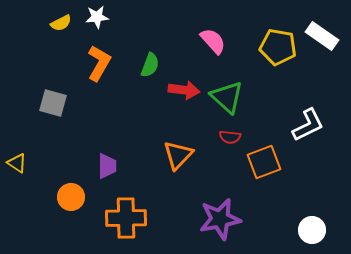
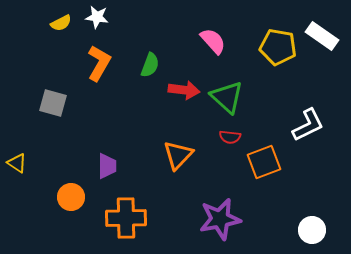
white star: rotated 15 degrees clockwise
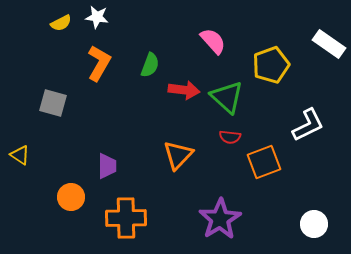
white rectangle: moved 7 px right, 8 px down
yellow pentagon: moved 7 px left, 18 px down; rotated 30 degrees counterclockwise
yellow triangle: moved 3 px right, 8 px up
purple star: rotated 21 degrees counterclockwise
white circle: moved 2 px right, 6 px up
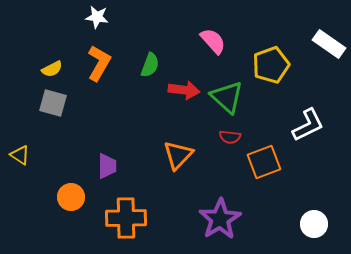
yellow semicircle: moved 9 px left, 46 px down
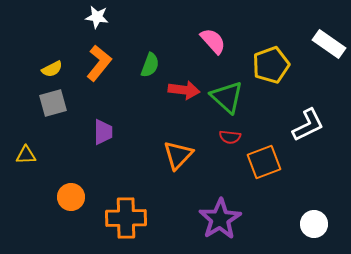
orange L-shape: rotated 9 degrees clockwise
gray square: rotated 32 degrees counterclockwise
yellow triangle: moved 6 px right; rotated 35 degrees counterclockwise
purple trapezoid: moved 4 px left, 34 px up
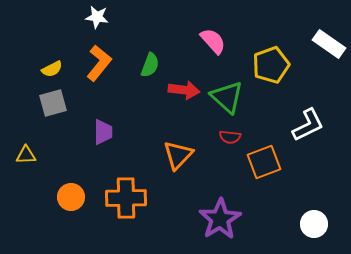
orange cross: moved 20 px up
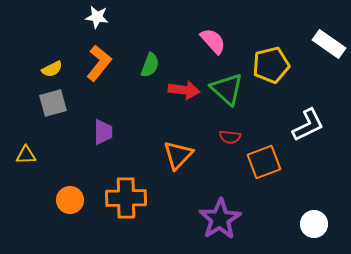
yellow pentagon: rotated 6 degrees clockwise
green triangle: moved 8 px up
orange circle: moved 1 px left, 3 px down
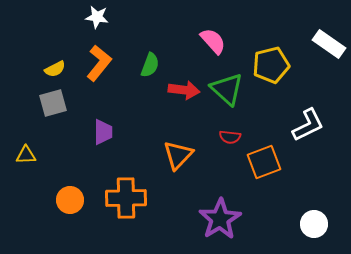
yellow semicircle: moved 3 px right
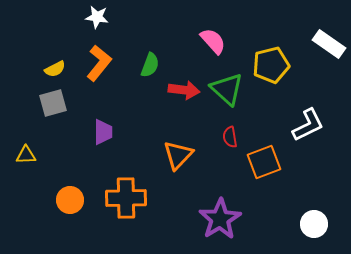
red semicircle: rotated 75 degrees clockwise
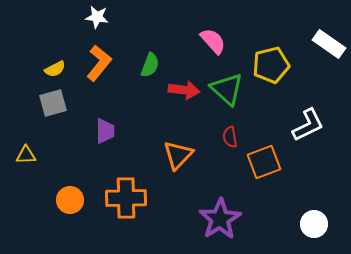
purple trapezoid: moved 2 px right, 1 px up
